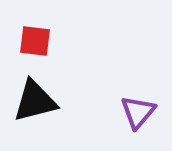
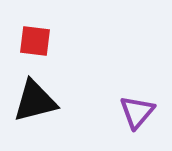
purple triangle: moved 1 px left
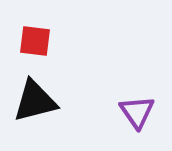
purple triangle: rotated 15 degrees counterclockwise
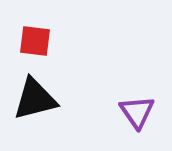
black triangle: moved 2 px up
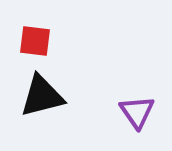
black triangle: moved 7 px right, 3 px up
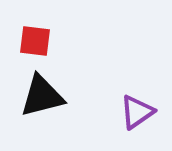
purple triangle: rotated 30 degrees clockwise
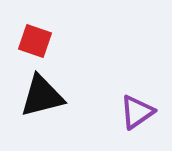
red square: rotated 12 degrees clockwise
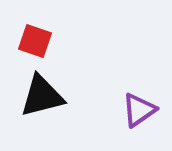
purple triangle: moved 2 px right, 2 px up
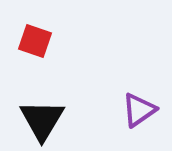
black triangle: moved 24 px down; rotated 45 degrees counterclockwise
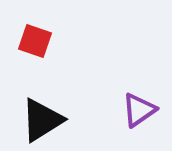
black triangle: rotated 27 degrees clockwise
